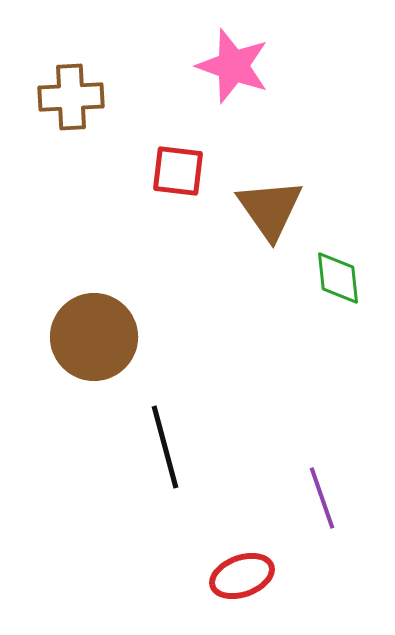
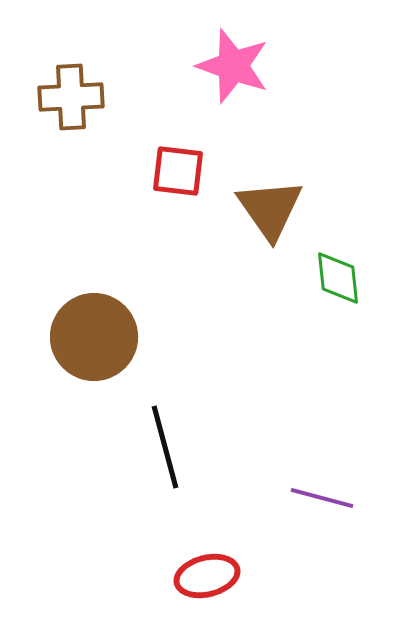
purple line: rotated 56 degrees counterclockwise
red ellipse: moved 35 px left; rotated 6 degrees clockwise
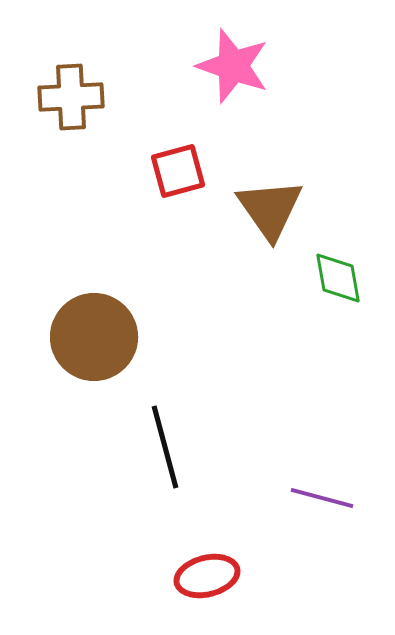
red square: rotated 22 degrees counterclockwise
green diamond: rotated 4 degrees counterclockwise
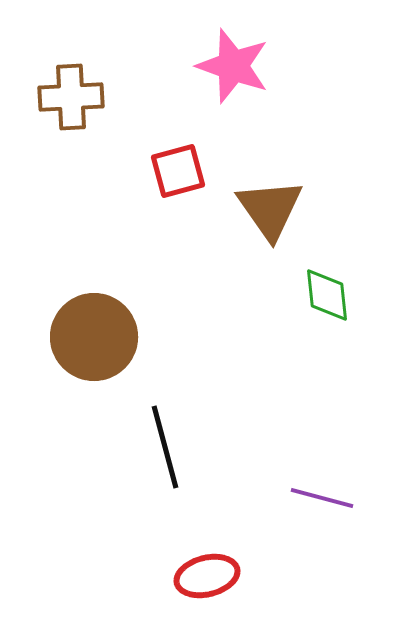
green diamond: moved 11 px left, 17 px down; rotated 4 degrees clockwise
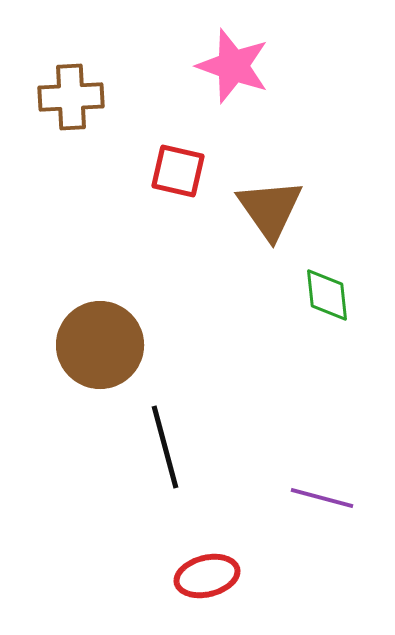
red square: rotated 28 degrees clockwise
brown circle: moved 6 px right, 8 px down
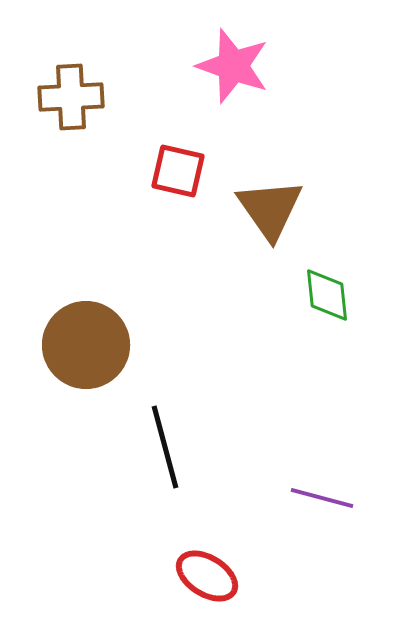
brown circle: moved 14 px left
red ellipse: rotated 46 degrees clockwise
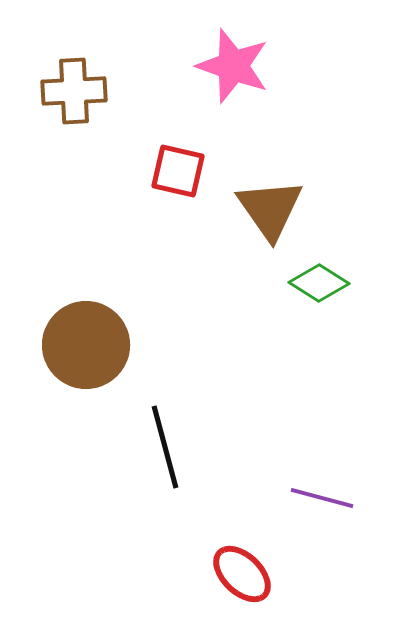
brown cross: moved 3 px right, 6 px up
green diamond: moved 8 px left, 12 px up; rotated 52 degrees counterclockwise
red ellipse: moved 35 px right, 2 px up; rotated 12 degrees clockwise
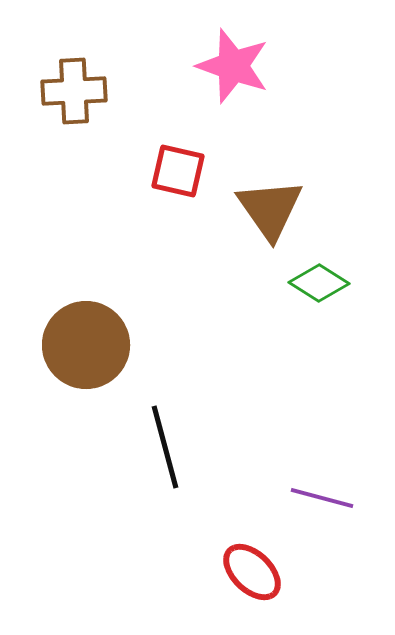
red ellipse: moved 10 px right, 2 px up
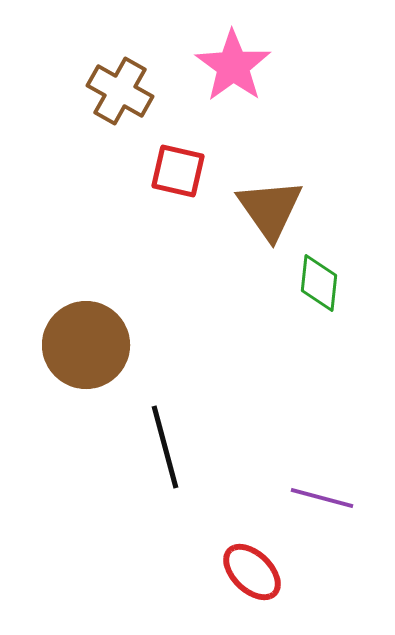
pink star: rotated 16 degrees clockwise
brown cross: moved 46 px right; rotated 32 degrees clockwise
green diamond: rotated 64 degrees clockwise
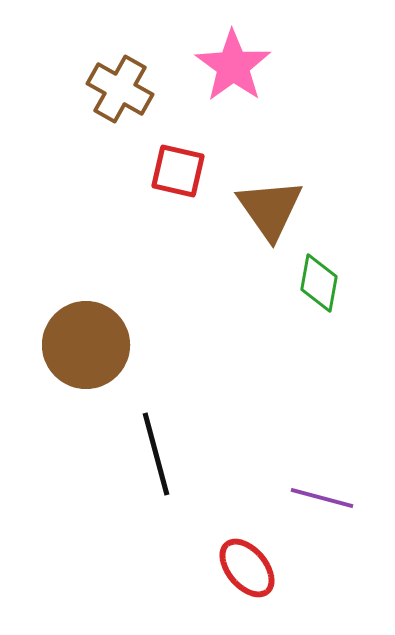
brown cross: moved 2 px up
green diamond: rotated 4 degrees clockwise
black line: moved 9 px left, 7 px down
red ellipse: moved 5 px left, 4 px up; rotated 6 degrees clockwise
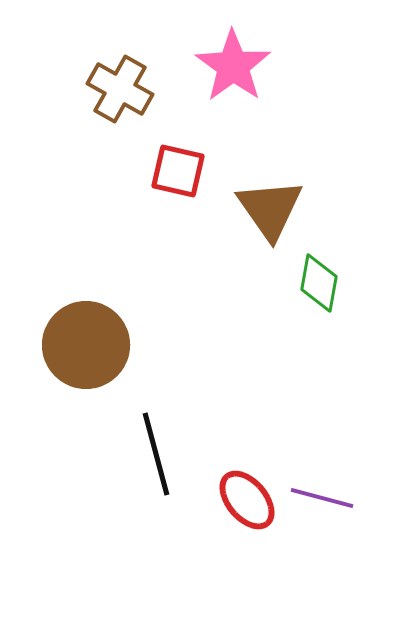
red ellipse: moved 68 px up
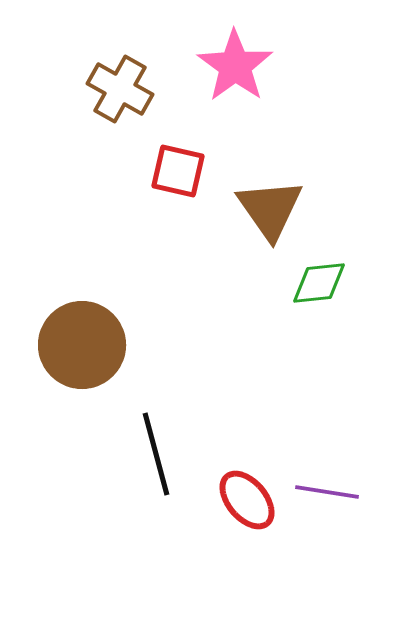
pink star: moved 2 px right
green diamond: rotated 74 degrees clockwise
brown circle: moved 4 px left
purple line: moved 5 px right, 6 px up; rotated 6 degrees counterclockwise
